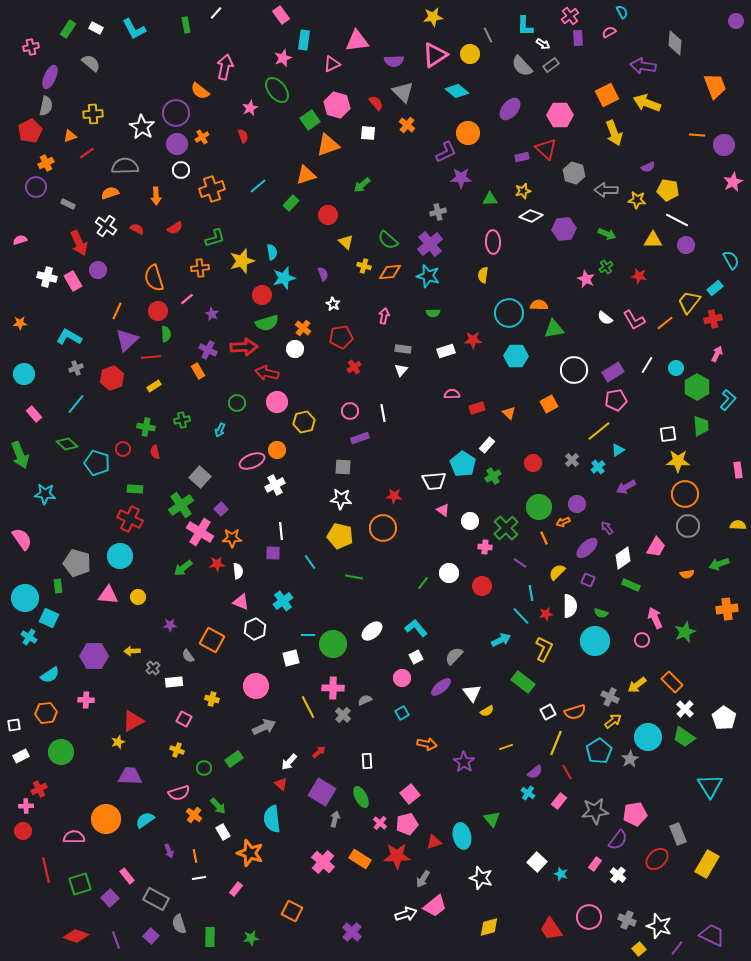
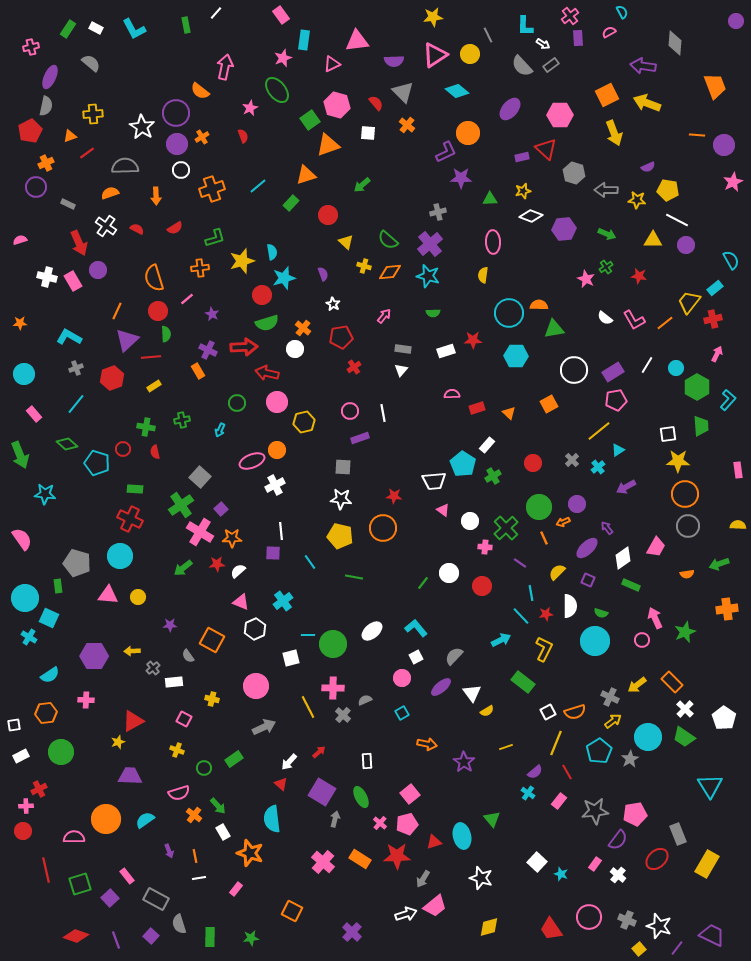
pink arrow at (384, 316): rotated 28 degrees clockwise
white semicircle at (238, 571): rotated 126 degrees counterclockwise
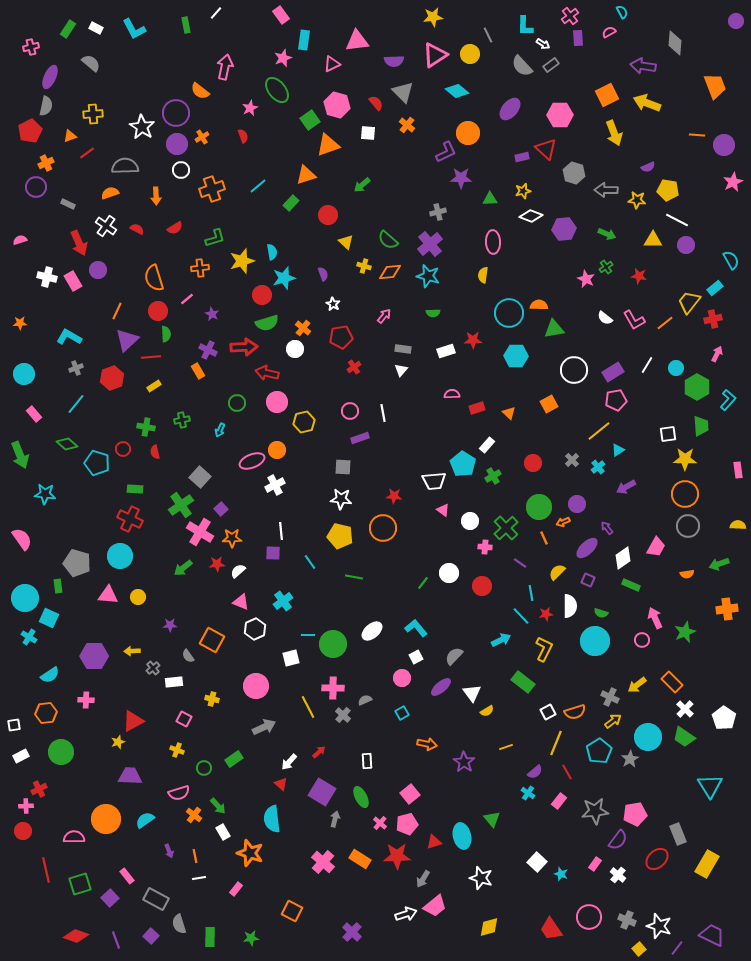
yellow star at (678, 461): moved 7 px right, 2 px up
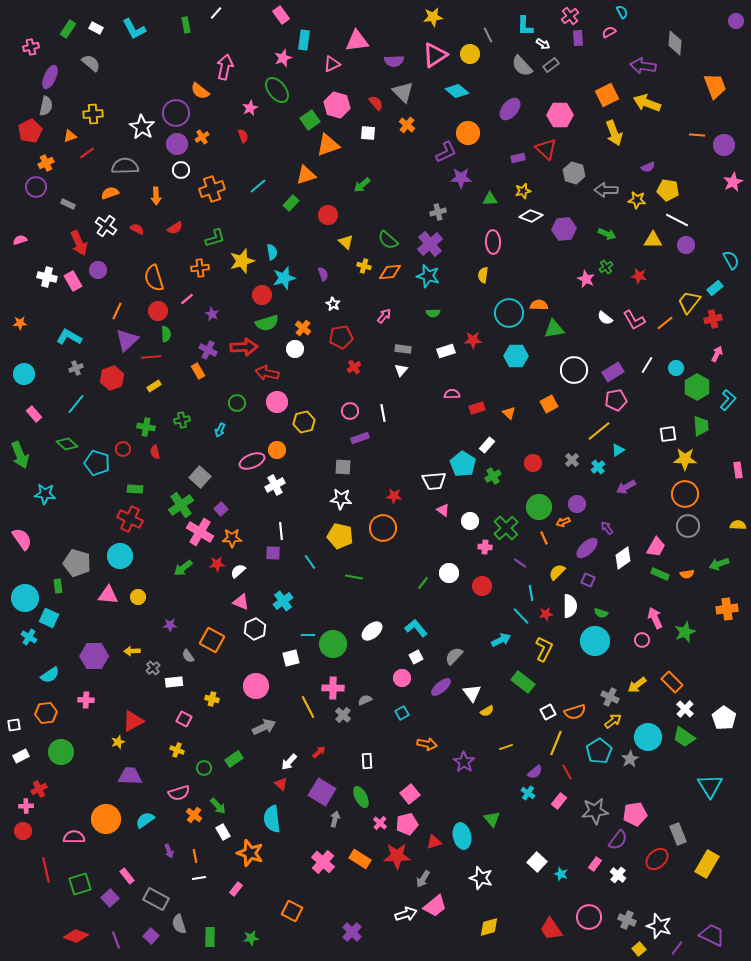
purple rectangle at (522, 157): moved 4 px left, 1 px down
green rectangle at (631, 585): moved 29 px right, 11 px up
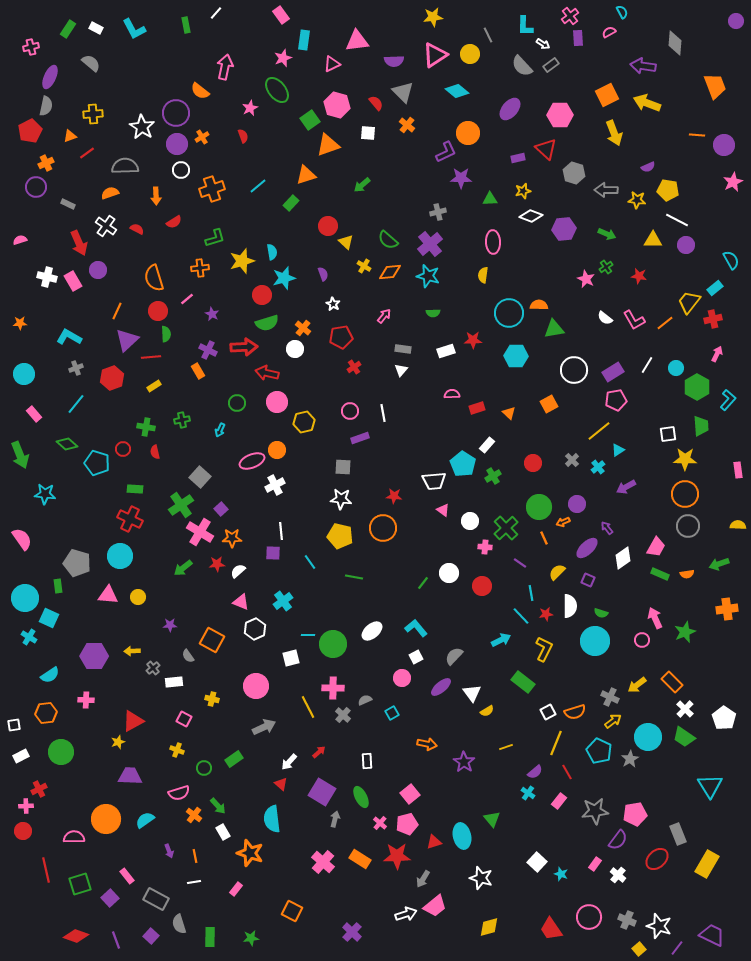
red circle at (328, 215): moved 11 px down
red semicircle at (175, 228): moved 1 px left, 6 px up
yellow cross at (364, 266): rotated 16 degrees clockwise
cyan square at (402, 713): moved 10 px left
cyan pentagon at (599, 751): rotated 15 degrees counterclockwise
white line at (199, 878): moved 5 px left, 4 px down
